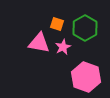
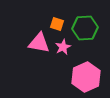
green hexagon: rotated 25 degrees clockwise
pink hexagon: rotated 16 degrees clockwise
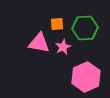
orange square: rotated 24 degrees counterclockwise
